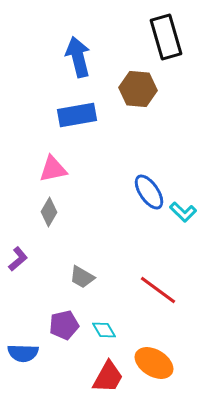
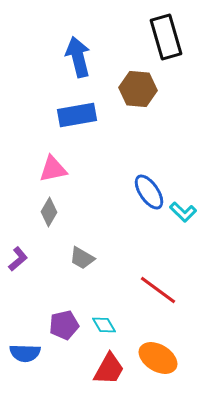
gray trapezoid: moved 19 px up
cyan diamond: moved 5 px up
blue semicircle: moved 2 px right
orange ellipse: moved 4 px right, 5 px up
red trapezoid: moved 1 px right, 8 px up
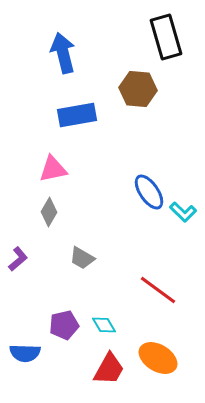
blue arrow: moved 15 px left, 4 px up
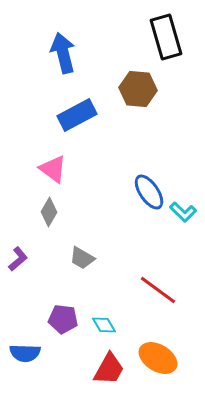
blue rectangle: rotated 18 degrees counterclockwise
pink triangle: rotated 48 degrees clockwise
purple pentagon: moved 1 px left, 6 px up; rotated 20 degrees clockwise
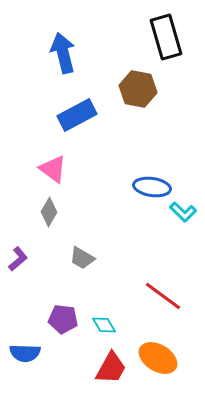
brown hexagon: rotated 6 degrees clockwise
blue ellipse: moved 3 px right, 5 px up; rotated 48 degrees counterclockwise
red line: moved 5 px right, 6 px down
red trapezoid: moved 2 px right, 1 px up
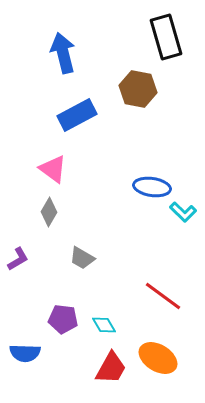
purple L-shape: rotated 10 degrees clockwise
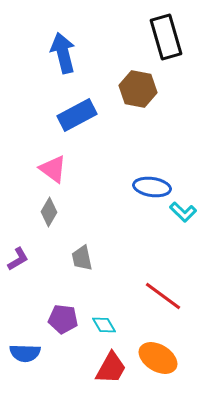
gray trapezoid: rotated 48 degrees clockwise
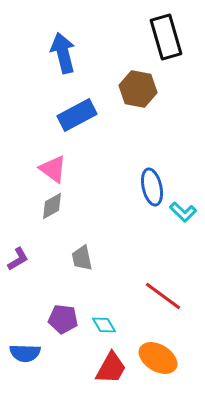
blue ellipse: rotated 69 degrees clockwise
gray diamond: moved 3 px right, 6 px up; rotated 32 degrees clockwise
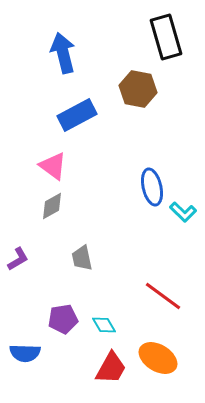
pink triangle: moved 3 px up
purple pentagon: rotated 16 degrees counterclockwise
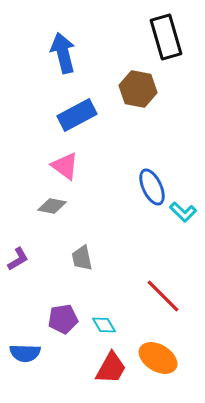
pink triangle: moved 12 px right
blue ellipse: rotated 12 degrees counterclockwise
gray diamond: rotated 40 degrees clockwise
red line: rotated 9 degrees clockwise
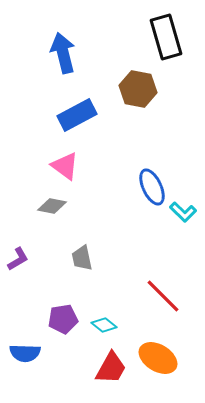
cyan diamond: rotated 20 degrees counterclockwise
